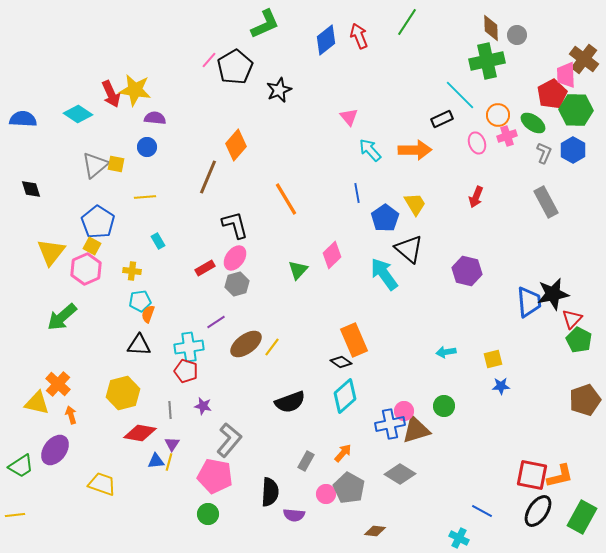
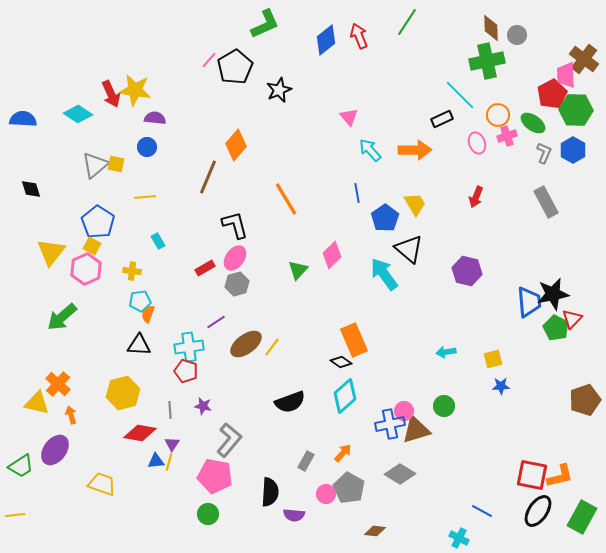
green pentagon at (579, 340): moved 23 px left, 12 px up
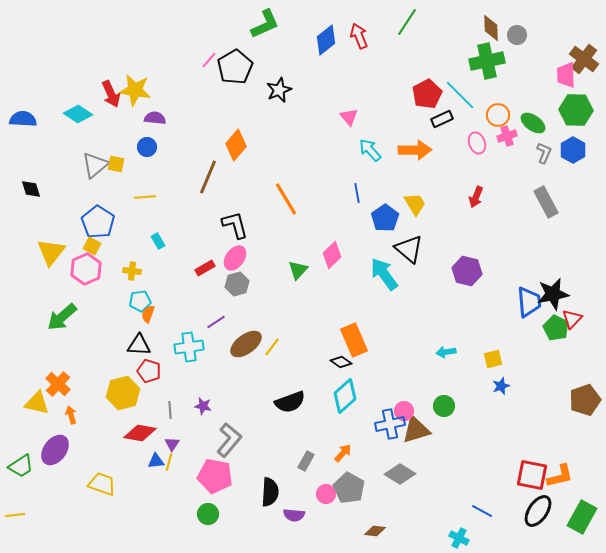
red pentagon at (552, 94): moved 125 px left
red pentagon at (186, 371): moved 37 px left
blue star at (501, 386): rotated 18 degrees counterclockwise
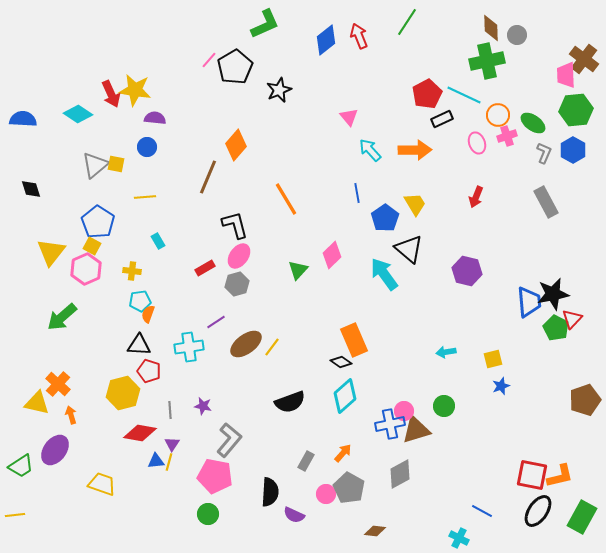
cyan line at (460, 95): moved 4 px right; rotated 20 degrees counterclockwise
green hexagon at (576, 110): rotated 8 degrees counterclockwise
pink ellipse at (235, 258): moved 4 px right, 2 px up
gray diamond at (400, 474): rotated 60 degrees counterclockwise
purple semicircle at (294, 515): rotated 20 degrees clockwise
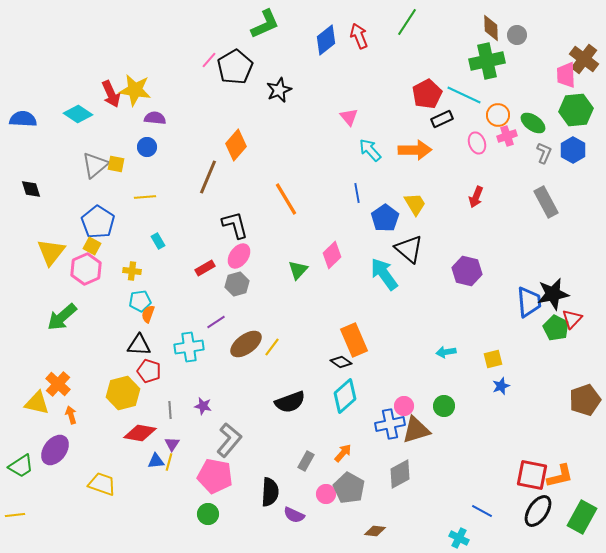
pink circle at (404, 411): moved 5 px up
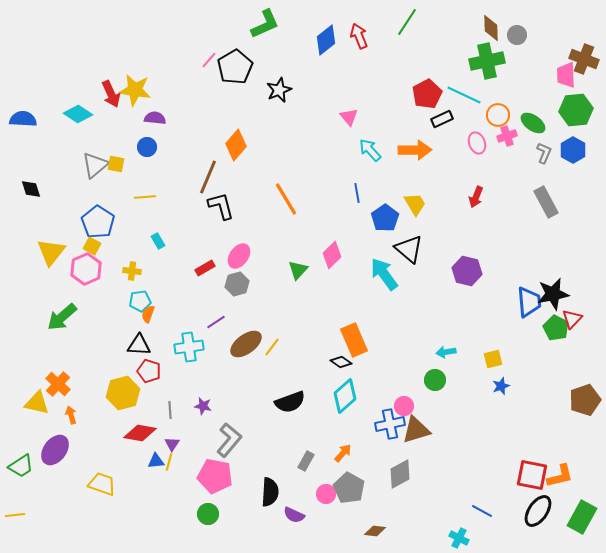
brown cross at (584, 59): rotated 16 degrees counterclockwise
black L-shape at (235, 225): moved 14 px left, 19 px up
green circle at (444, 406): moved 9 px left, 26 px up
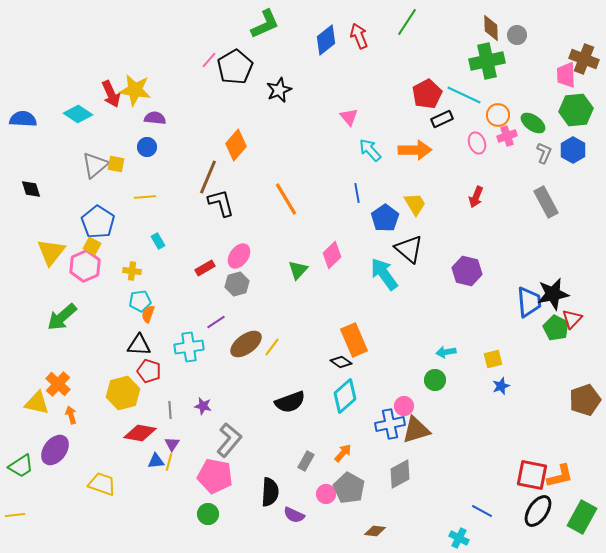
black L-shape at (221, 206): moved 3 px up
pink hexagon at (86, 269): moved 1 px left, 3 px up
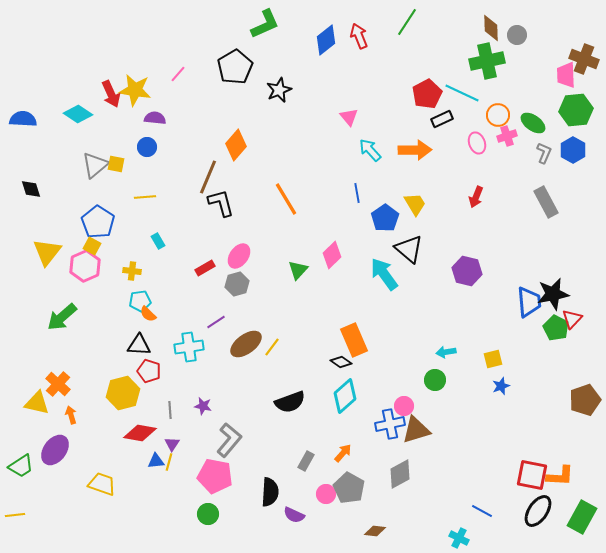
pink line at (209, 60): moved 31 px left, 14 px down
cyan line at (464, 95): moved 2 px left, 2 px up
yellow triangle at (51, 252): moved 4 px left
orange semicircle at (148, 314): rotated 66 degrees counterclockwise
orange L-shape at (560, 476): rotated 16 degrees clockwise
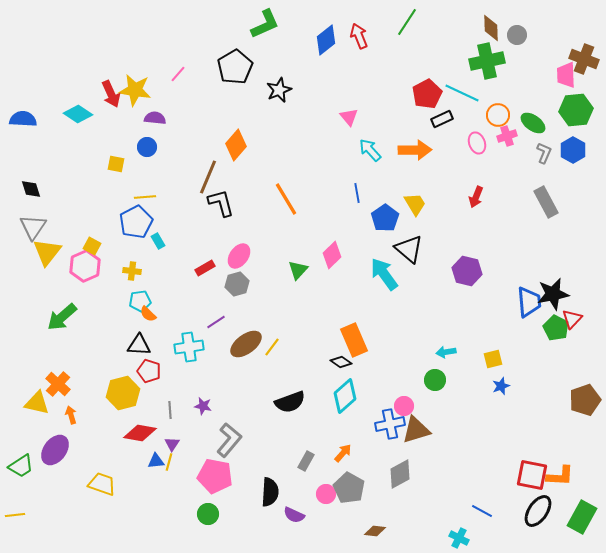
gray triangle at (95, 165): moved 62 px left, 62 px down; rotated 16 degrees counterclockwise
blue pentagon at (98, 222): moved 38 px right; rotated 12 degrees clockwise
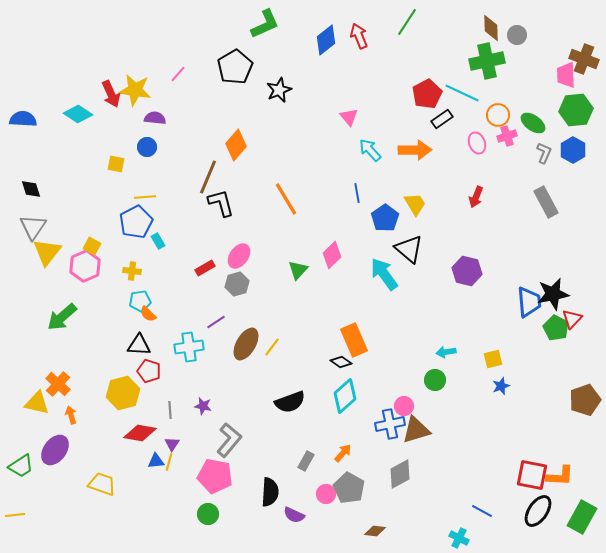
black rectangle at (442, 119): rotated 10 degrees counterclockwise
brown ellipse at (246, 344): rotated 24 degrees counterclockwise
